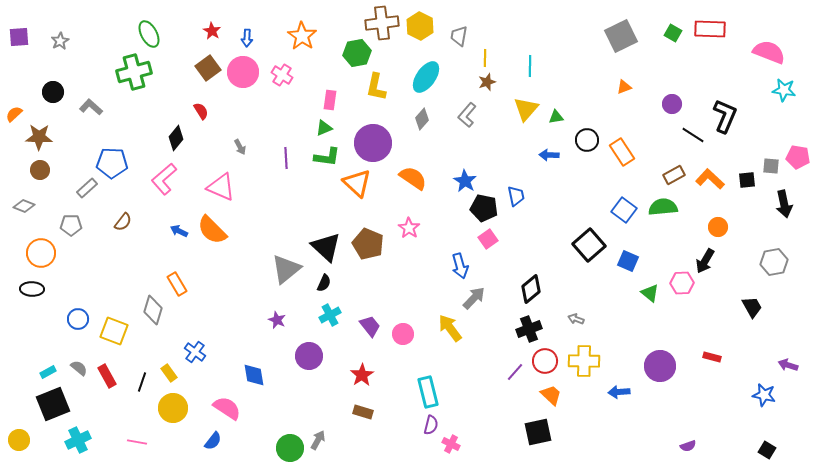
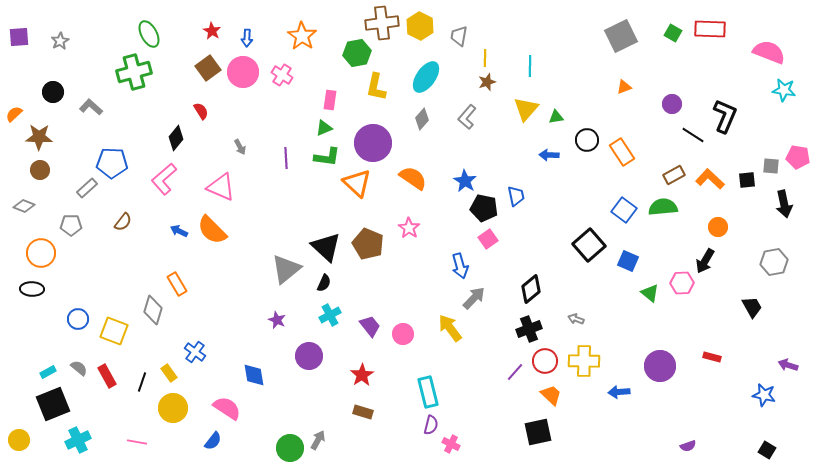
gray L-shape at (467, 115): moved 2 px down
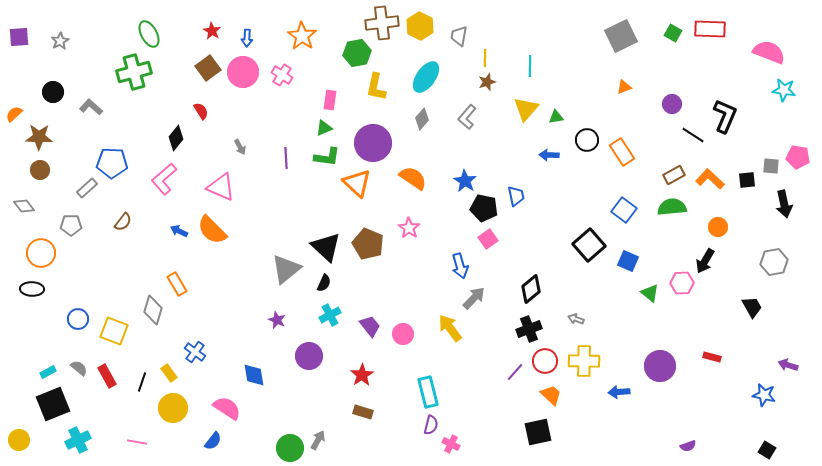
gray diamond at (24, 206): rotated 30 degrees clockwise
green semicircle at (663, 207): moved 9 px right
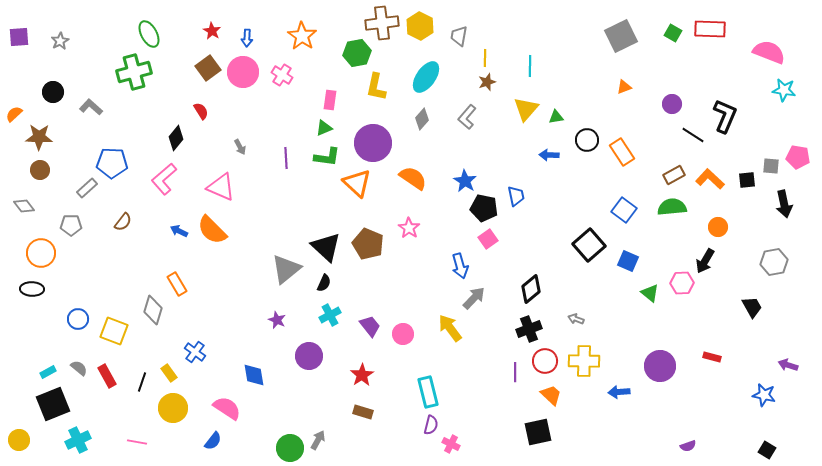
purple line at (515, 372): rotated 42 degrees counterclockwise
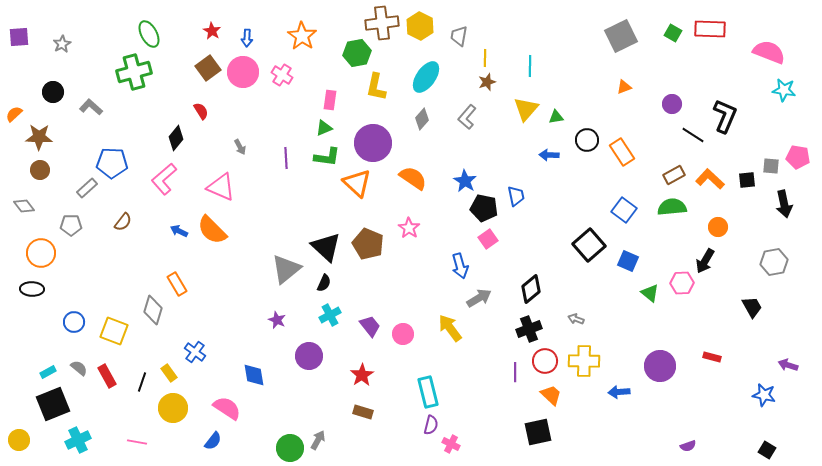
gray star at (60, 41): moved 2 px right, 3 px down
gray arrow at (474, 298): moved 5 px right; rotated 15 degrees clockwise
blue circle at (78, 319): moved 4 px left, 3 px down
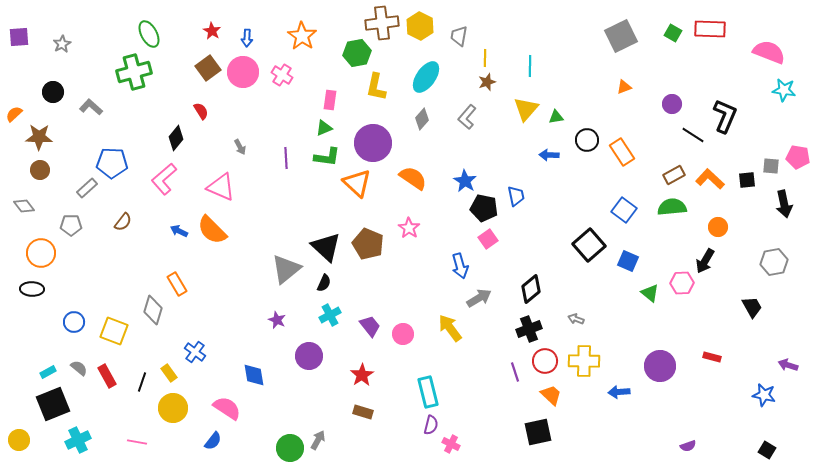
purple line at (515, 372): rotated 18 degrees counterclockwise
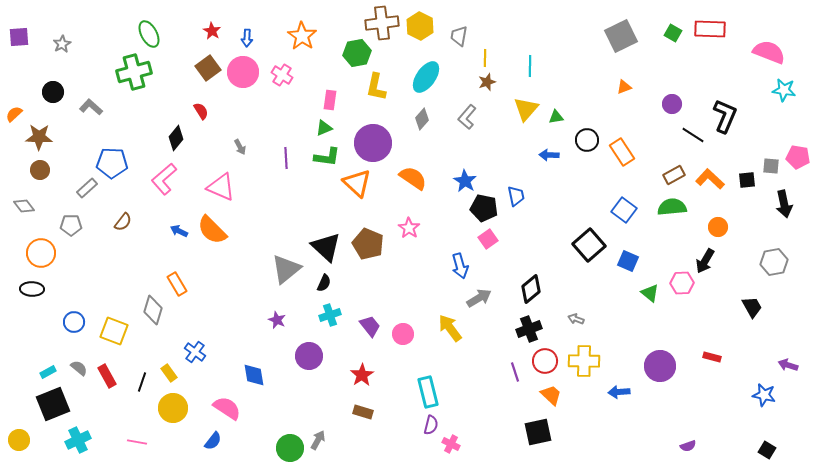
cyan cross at (330, 315): rotated 10 degrees clockwise
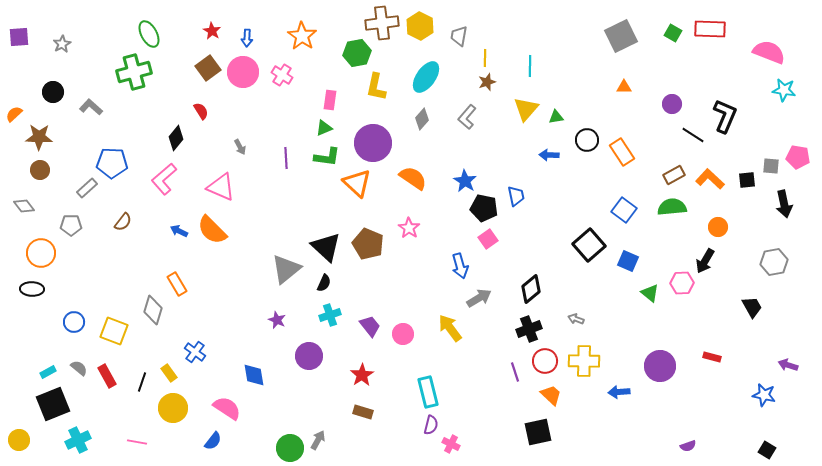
orange triangle at (624, 87): rotated 21 degrees clockwise
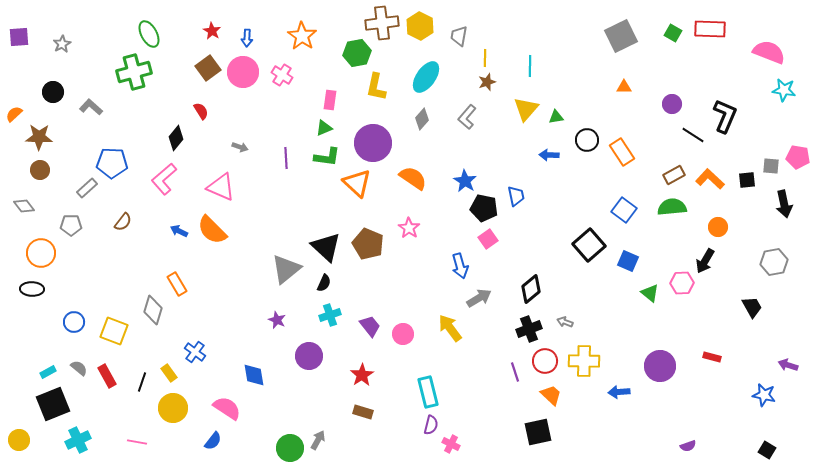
gray arrow at (240, 147): rotated 42 degrees counterclockwise
gray arrow at (576, 319): moved 11 px left, 3 px down
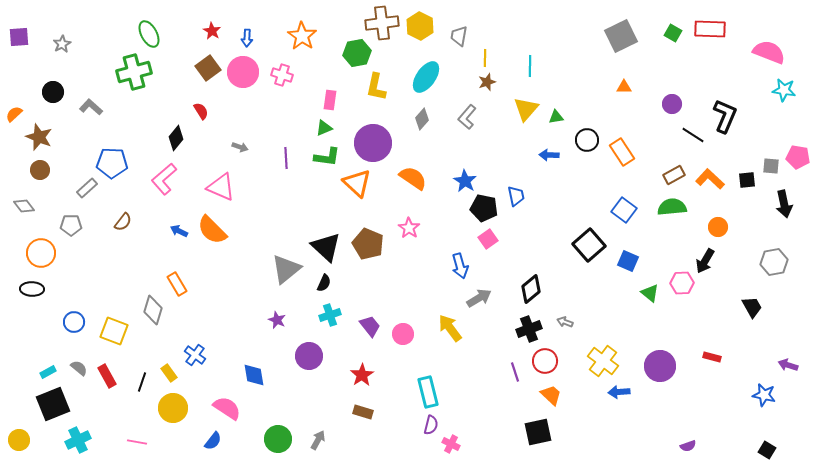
pink cross at (282, 75): rotated 15 degrees counterclockwise
brown star at (39, 137): rotated 20 degrees clockwise
blue cross at (195, 352): moved 3 px down
yellow cross at (584, 361): moved 19 px right; rotated 36 degrees clockwise
green circle at (290, 448): moved 12 px left, 9 px up
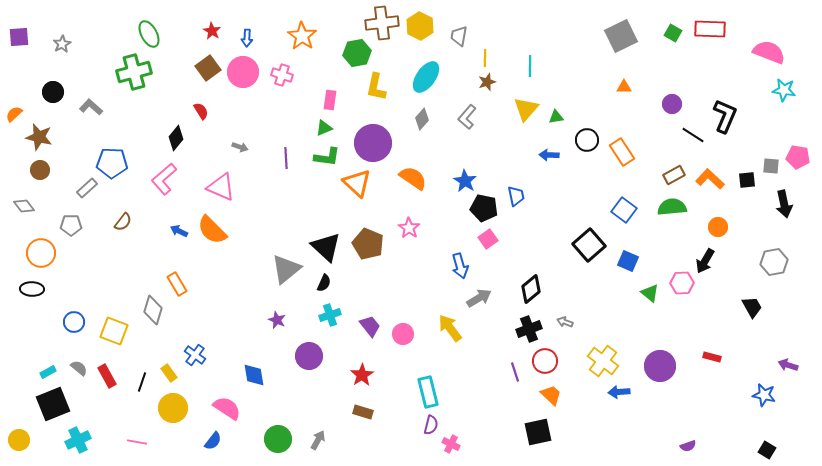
brown star at (39, 137): rotated 8 degrees counterclockwise
